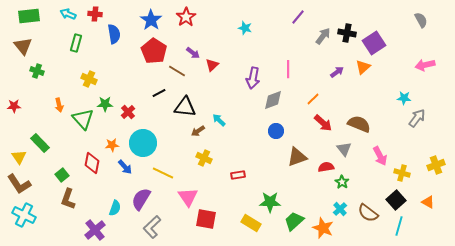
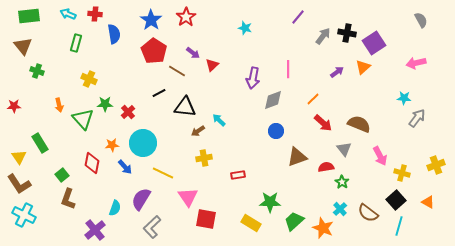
pink arrow at (425, 65): moved 9 px left, 2 px up
green rectangle at (40, 143): rotated 12 degrees clockwise
yellow cross at (204, 158): rotated 35 degrees counterclockwise
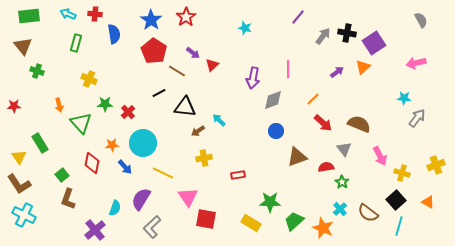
green triangle at (83, 119): moved 2 px left, 4 px down
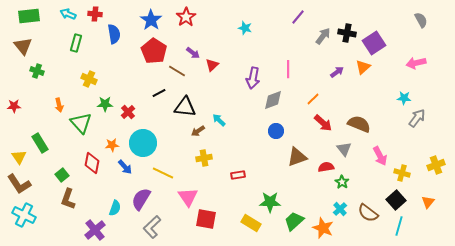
orange triangle at (428, 202): rotated 40 degrees clockwise
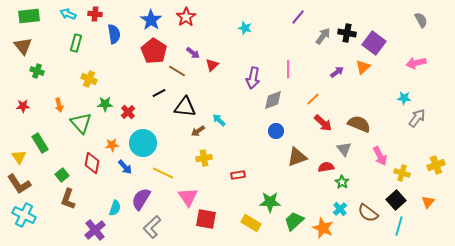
purple square at (374, 43): rotated 20 degrees counterclockwise
red star at (14, 106): moved 9 px right
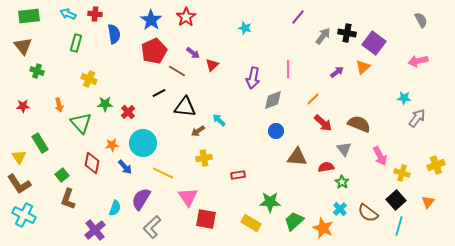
red pentagon at (154, 51): rotated 15 degrees clockwise
pink arrow at (416, 63): moved 2 px right, 2 px up
brown triangle at (297, 157): rotated 25 degrees clockwise
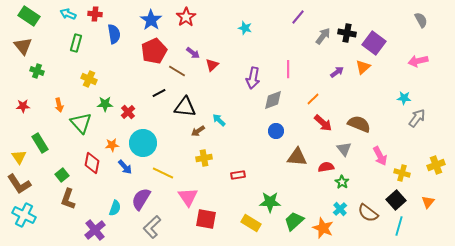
green rectangle at (29, 16): rotated 40 degrees clockwise
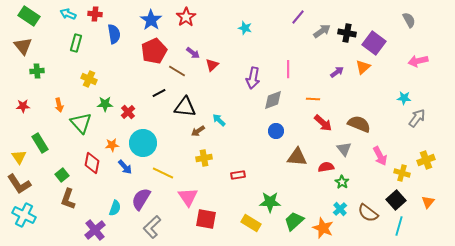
gray semicircle at (421, 20): moved 12 px left
gray arrow at (323, 36): moved 1 px left, 5 px up; rotated 18 degrees clockwise
green cross at (37, 71): rotated 24 degrees counterclockwise
orange line at (313, 99): rotated 48 degrees clockwise
yellow cross at (436, 165): moved 10 px left, 5 px up
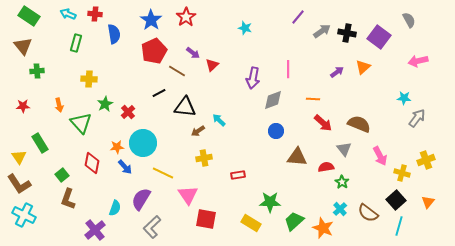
purple square at (374, 43): moved 5 px right, 6 px up
yellow cross at (89, 79): rotated 21 degrees counterclockwise
green star at (105, 104): rotated 28 degrees counterclockwise
orange star at (112, 145): moved 5 px right, 2 px down
pink triangle at (188, 197): moved 2 px up
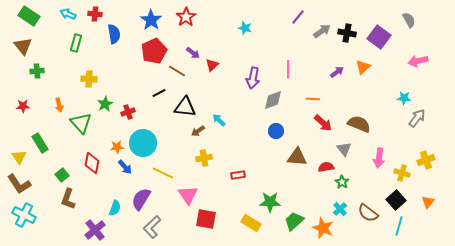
red cross at (128, 112): rotated 24 degrees clockwise
pink arrow at (380, 156): moved 1 px left, 2 px down; rotated 36 degrees clockwise
